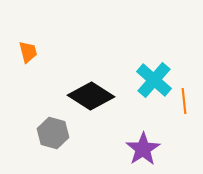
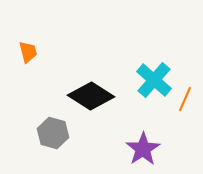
orange line: moved 1 px right, 2 px up; rotated 30 degrees clockwise
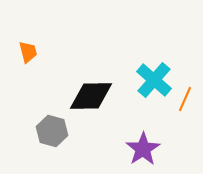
black diamond: rotated 33 degrees counterclockwise
gray hexagon: moved 1 px left, 2 px up
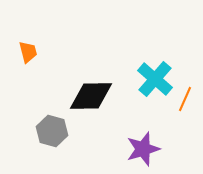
cyan cross: moved 1 px right, 1 px up
purple star: rotated 16 degrees clockwise
